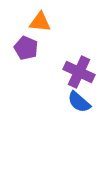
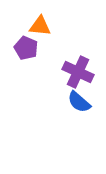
orange triangle: moved 4 px down
purple cross: moved 1 px left
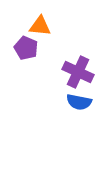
blue semicircle: rotated 30 degrees counterclockwise
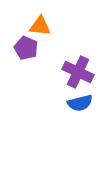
blue semicircle: moved 1 px right, 1 px down; rotated 25 degrees counterclockwise
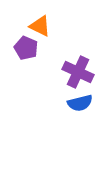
orange triangle: rotated 20 degrees clockwise
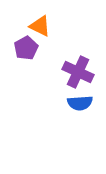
purple pentagon: rotated 20 degrees clockwise
blue semicircle: rotated 10 degrees clockwise
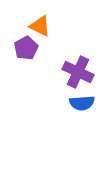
blue semicircle: moved 2 px right
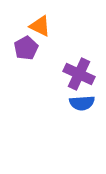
purple cross: moved 1 px right, 2 px down
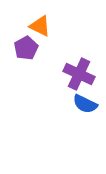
blue semicircle: moved 3 px right, 1 px down; rotated 30 degrees clockwise
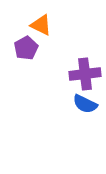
orange triangle: moved 1 px right, 1 px up
purple cross: moved 6 px right; rotated 32 degrees counterclockwise
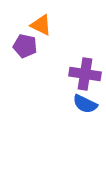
purple pentagon: moved 1 px left, 2 px up; rotated 30 degrees counterclockwise
purple cross: rotated 16 degrees clockwise
